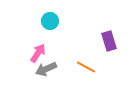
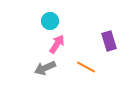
pink arrow: moved 19 px right, 9 px up
gray arrow: moved 1 px left, 1 px up
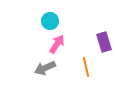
purple rectangle: moved 5 px left, 1 px down
orange line: rotated 48 degrees clockwise
